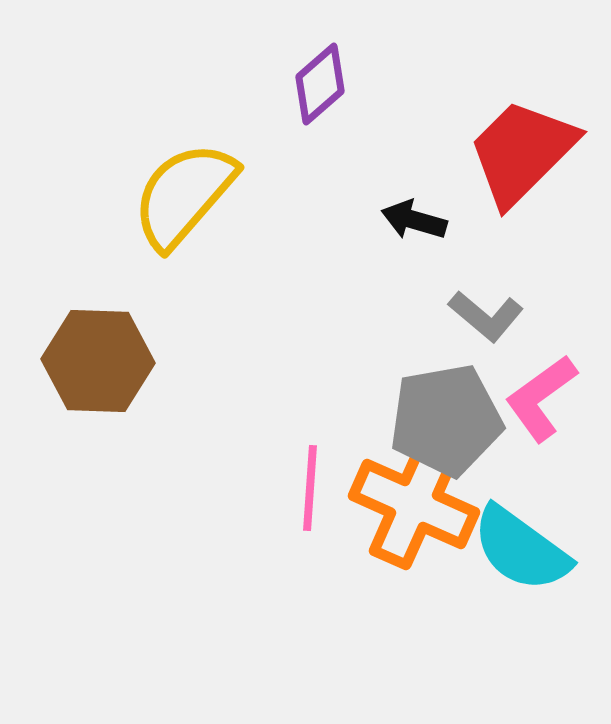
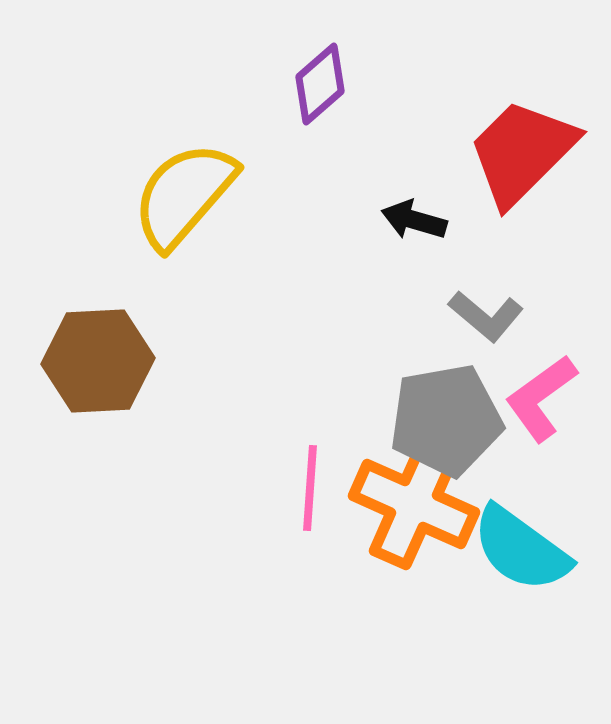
brown hexagon: rotated 5 degrees counterclockwise
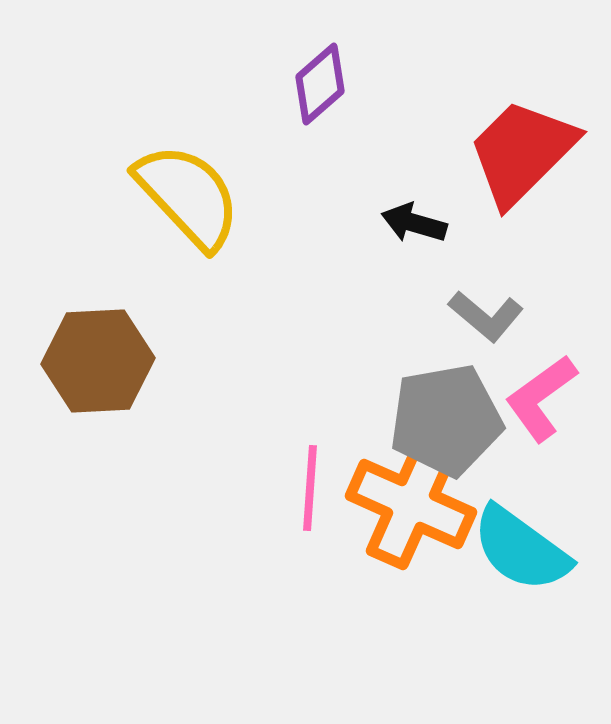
yellow semicircle: moved 4 px right, 1 px down; rotated 96 degrees clockwise
black arrow: moved 3 px down
orange cross: moved 3 px left
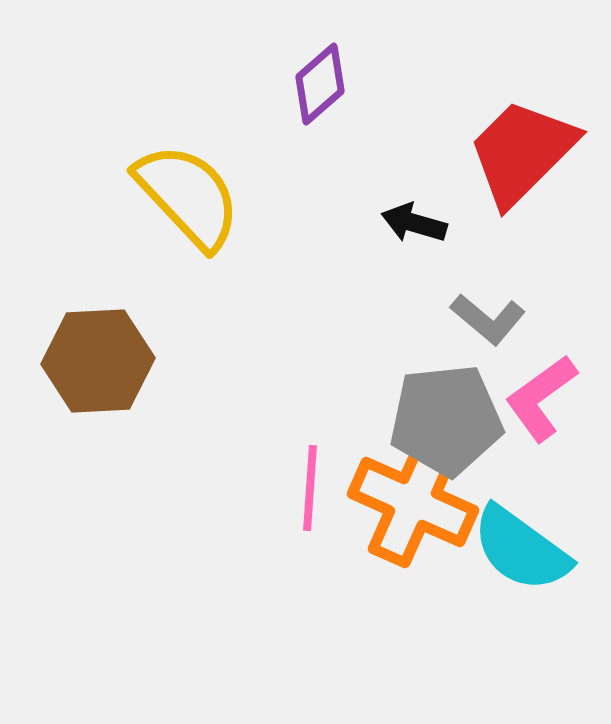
gray L-shape: moved 2 px right, 3 px down
gray pentagon: rotated 4 degrees clockwise
orange cross: moved 2 px right, 2 px up
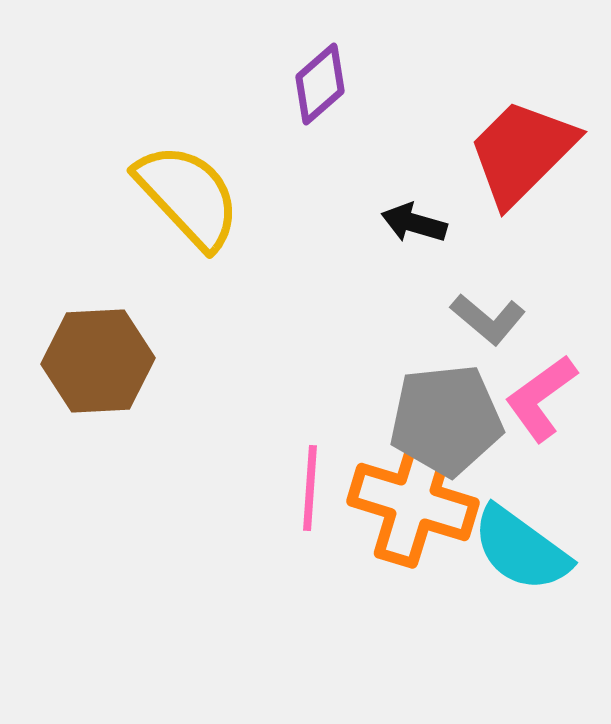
orange cross: rotated 7 degrees counterclockwise
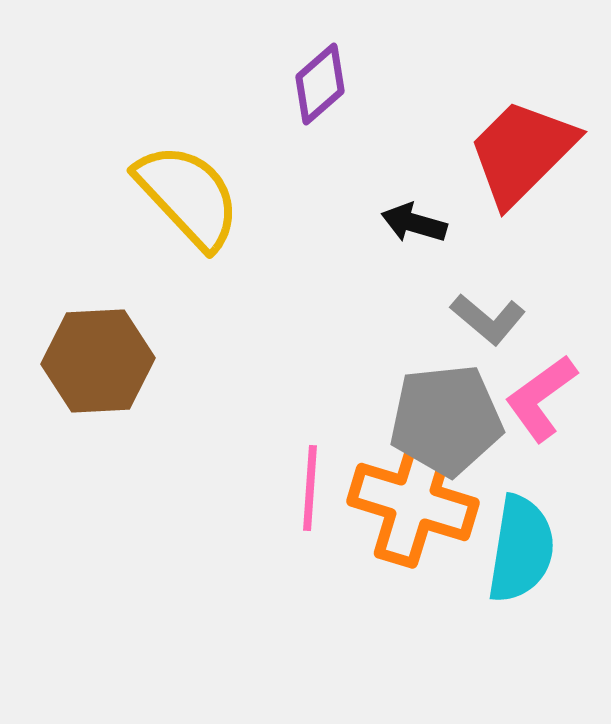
cyan semicircle: rotated 117 degrees counterclockwise
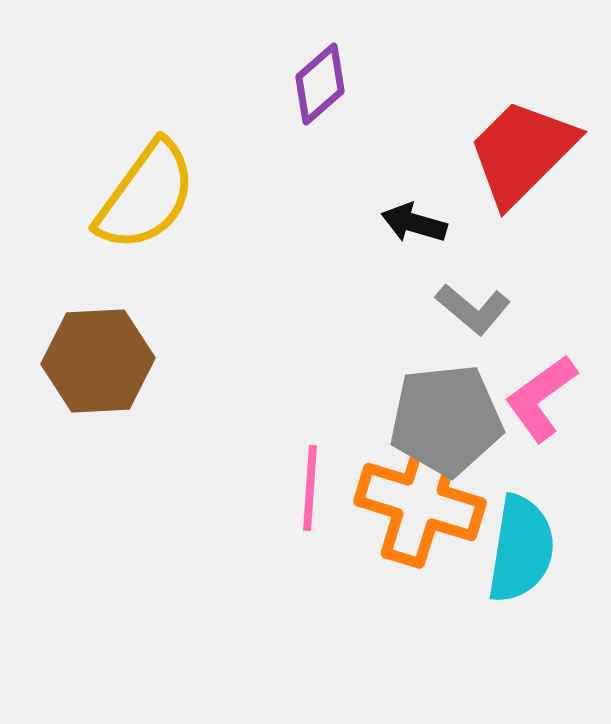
yellow semicircle: moved 42 px left; rotated 79 degrees clockwise
gray L-shape: moved 15 px left, 10 px up
orange cross: moved 7 px right
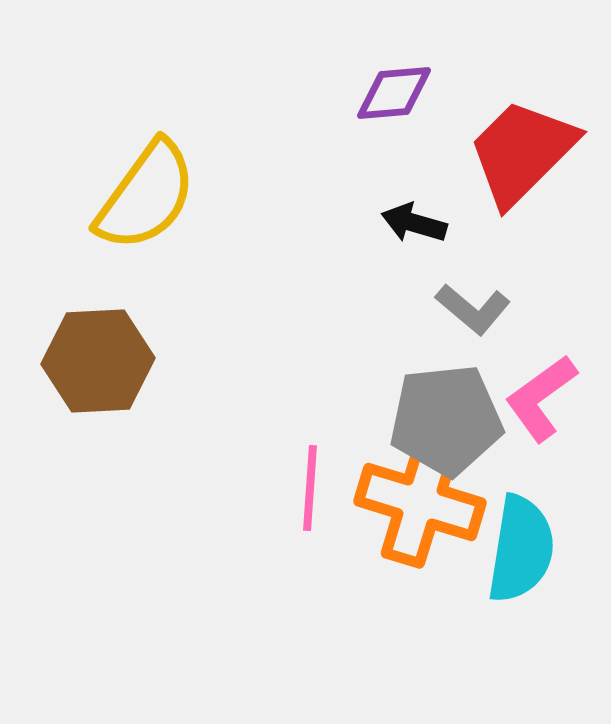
purple diamond: moved 74 px right, 9 px down; rotated 36 degrees clockwise
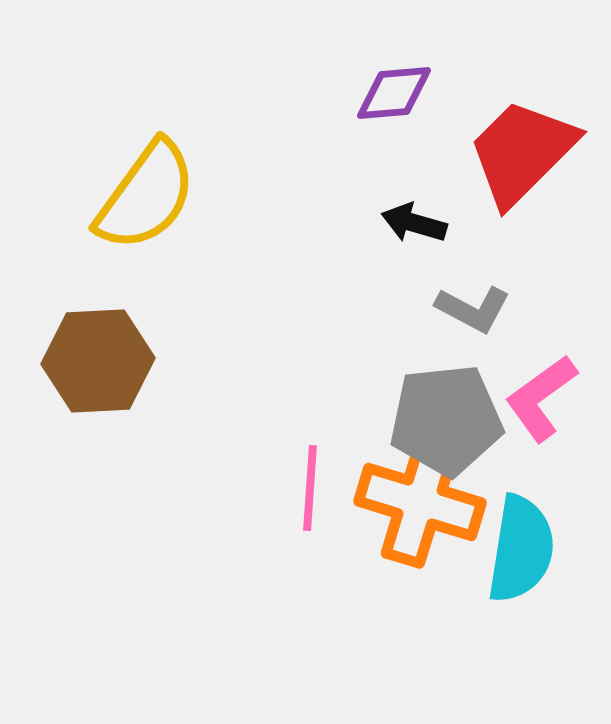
gray L-shape: rotated 12 degrees counterclockwise
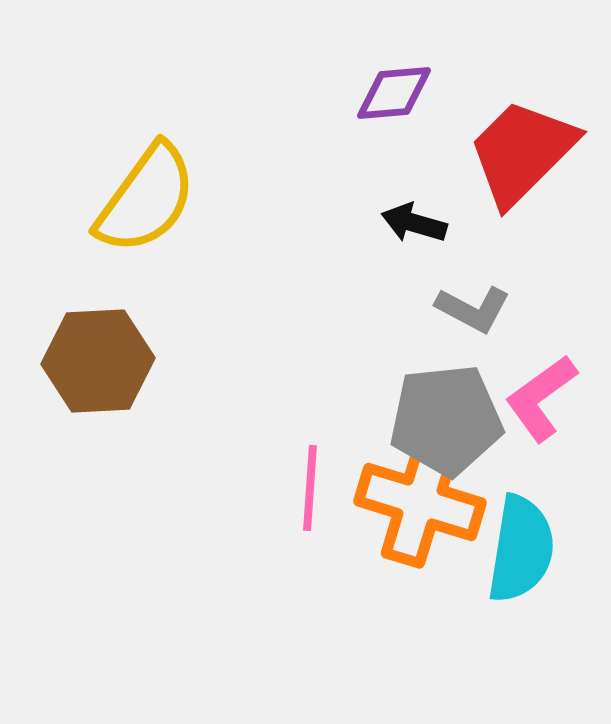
yellow semicircle: moved 3 px down
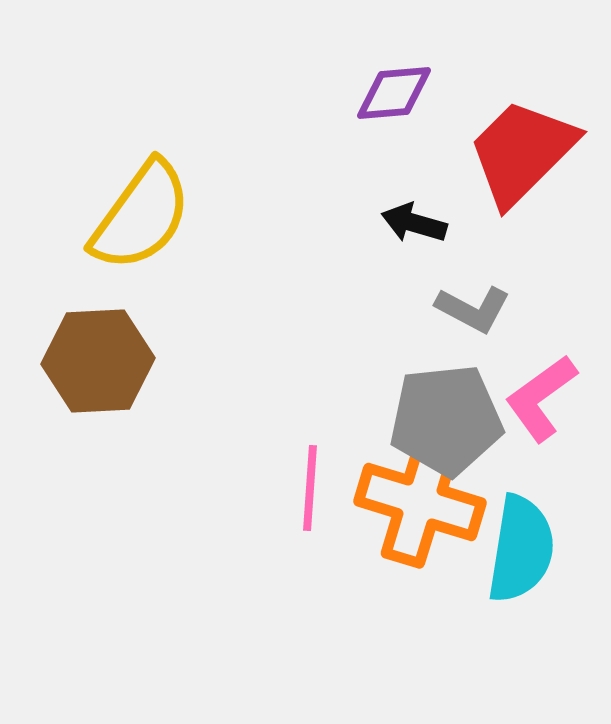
yellow semicircle: moved 5 px left, 17 px down
